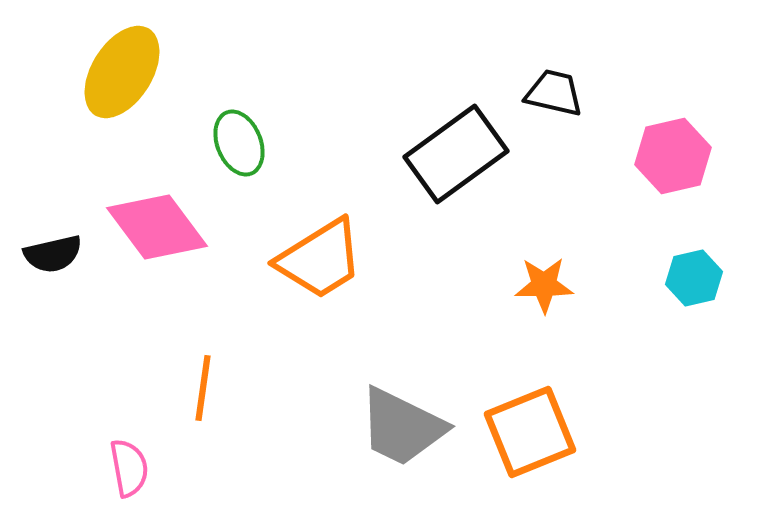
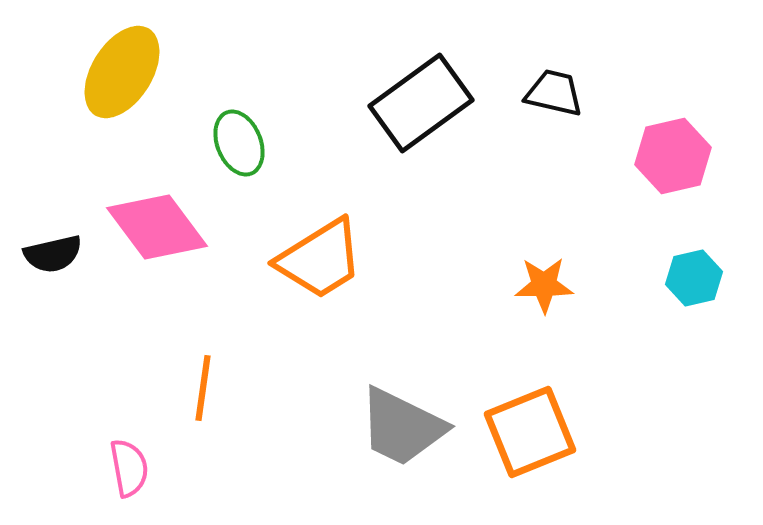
black rectangle: moved 35 px left, 51 px up
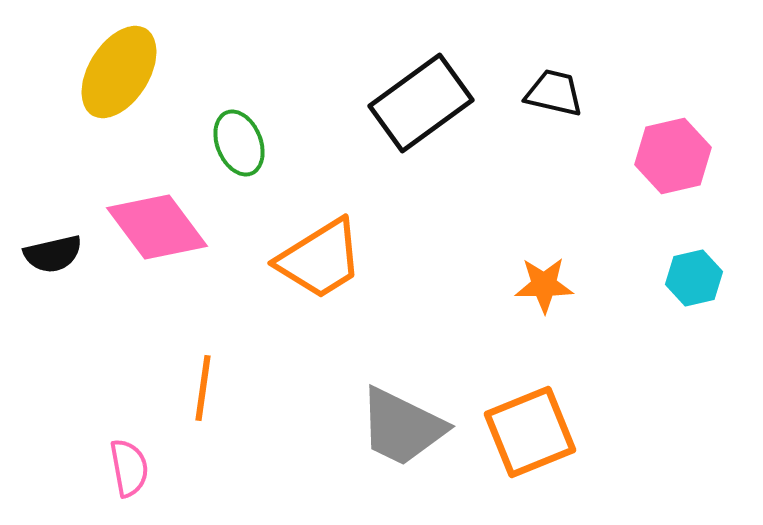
yellow ellipse: moved 3 px left
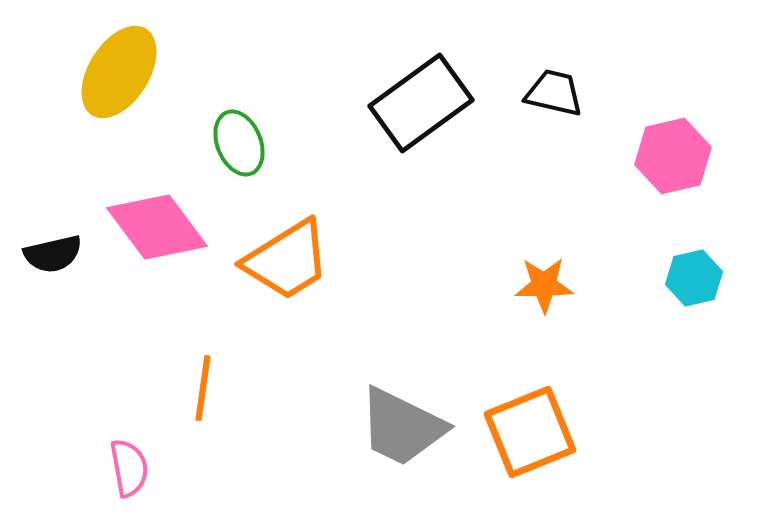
orange trapezoid: moved 33 px left, 1 px down
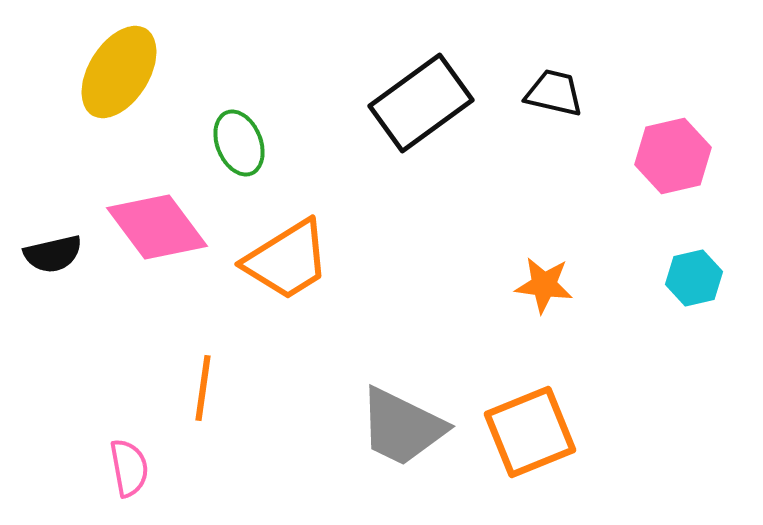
orange star: rotated 8 degrees clockwise
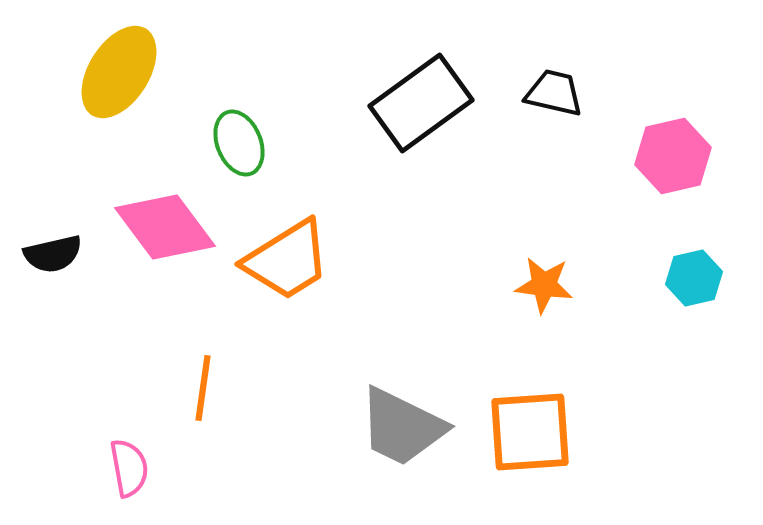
pink diamond: moved 8 px right
orange square: rotated 18 degrees clockwise
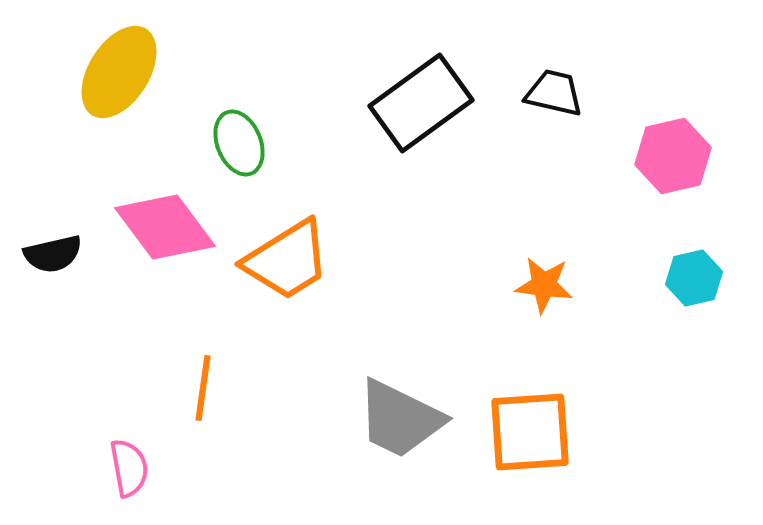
gray trapezoid: moved 2 px left, 8 px up
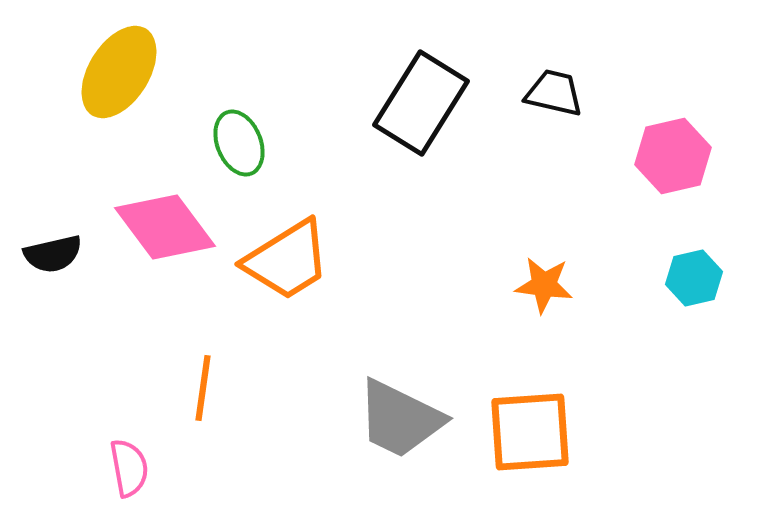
black rectangle: rotated 22 degrees counterclockwise
